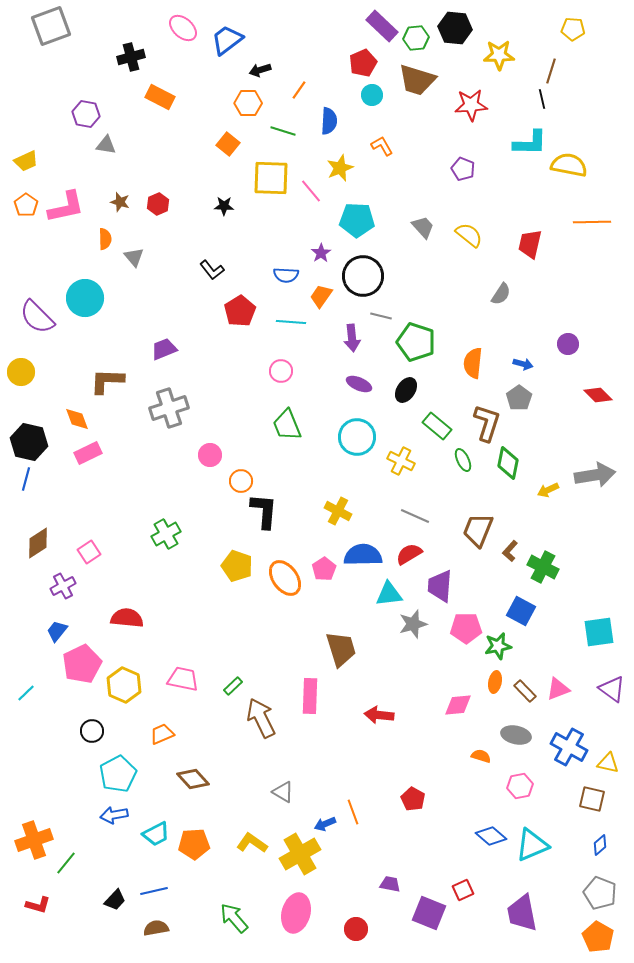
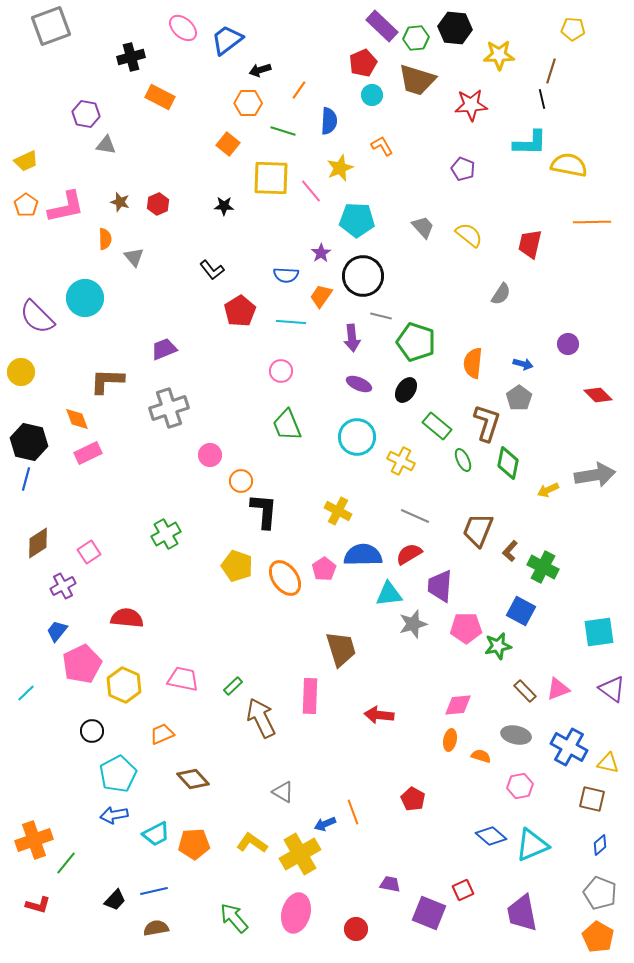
orange ellipse at (495, 682): moved 45 px left, 58 px down
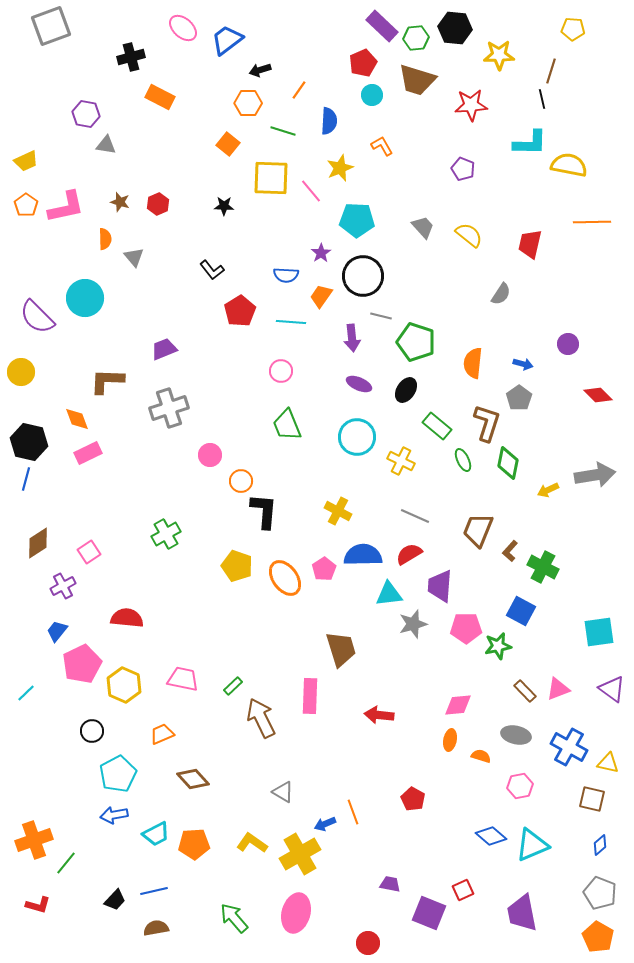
red circle at (356, 929): moved 12 px right, 14 px down
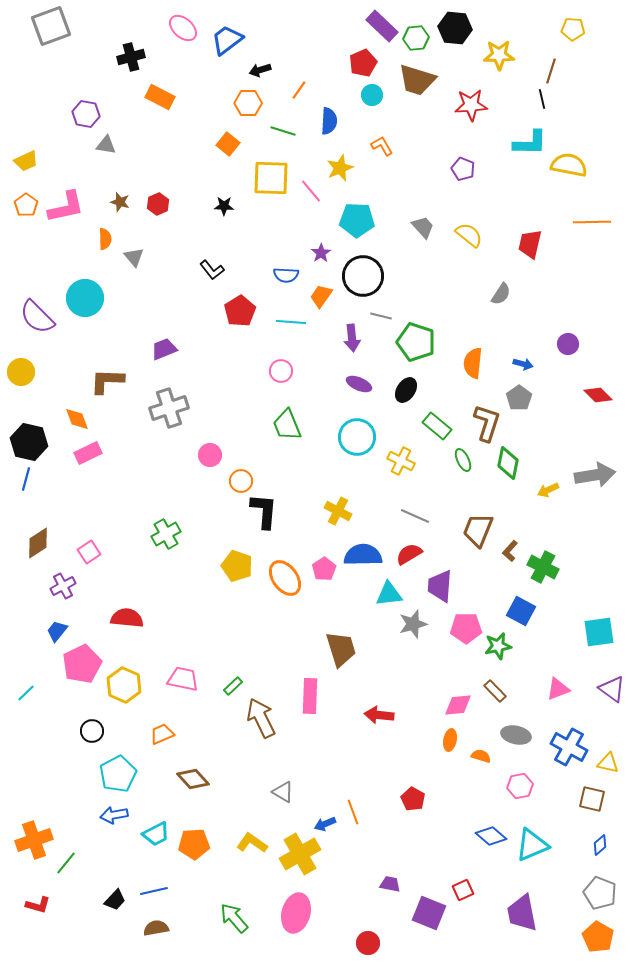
brown rectangle at (525, 691): moved 30 px left
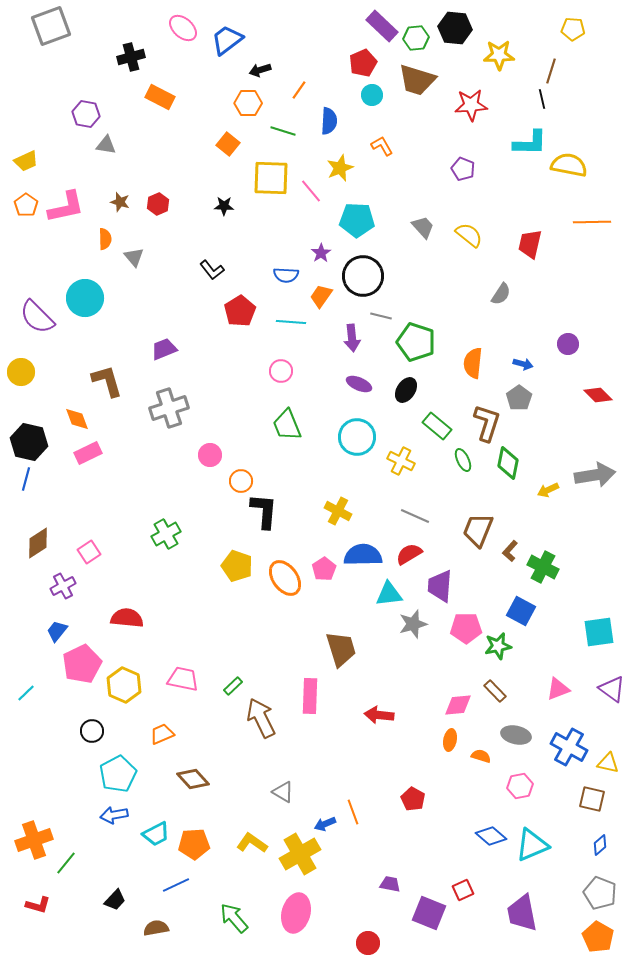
brown L-shape at (107, 381): rotated 72 degrees clockwise
blue line at (154, 891): moved 22 px right, 6 px up; rotated 12 degrees counterclockwise
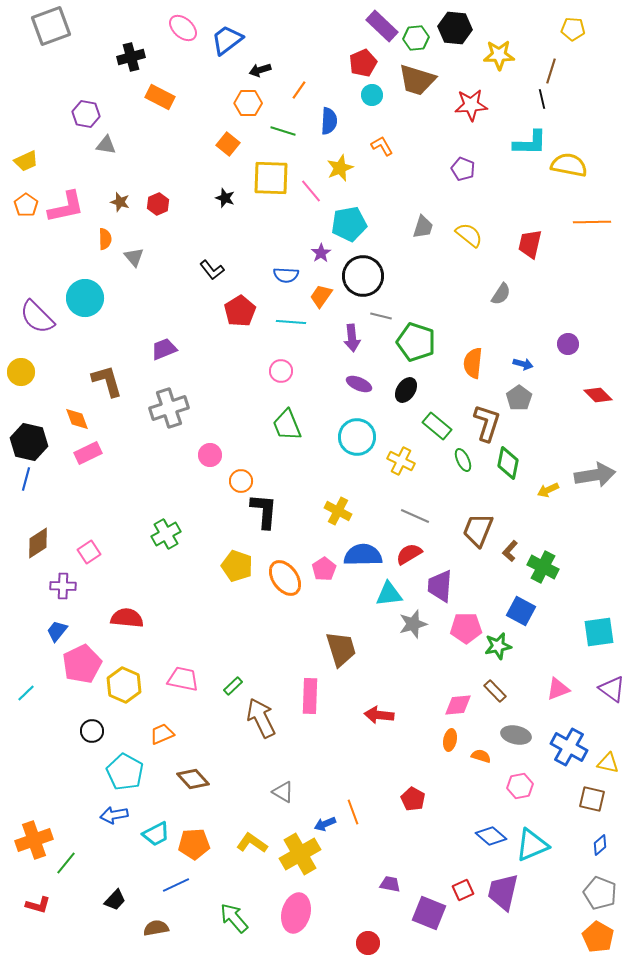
black star at (224, 206): moved 1 px right, 8 px up; rotated 18 degrees clockwise
cyan pentagon at (357, 220): moved 8 px left, 4 px down; rotated 12 degrees counterclockwise
gray trapezoid at (423, 227): rotated 60 degrees clockwise
purple cross at (63, 586): rotated 30 degrees clockwise
cyan pentagon at (118, 774): moved 7 px right, 2 px up; rotated 15 degrees counterclockwise
purple trapezoid at (522, 913): moved 19 px left, 21 px up; rotated 24 degrees clockwise
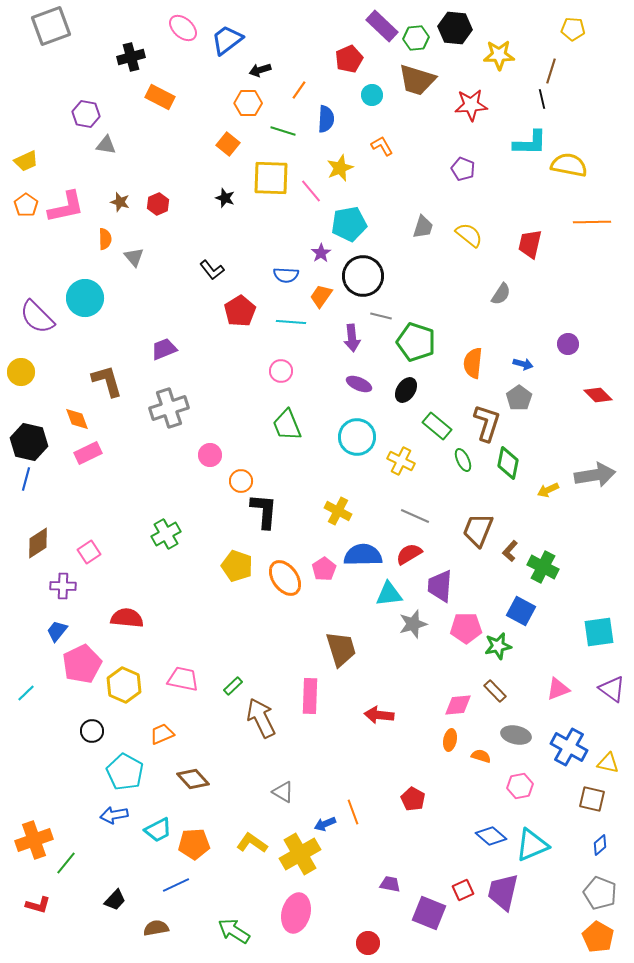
red pentagon at (363, 63): moved 14 px left, 4 px up
blue semicircle at (329, 121): moved 3 px left, 2 px up
cyan trapezoid at (156, 834): moved 2 px right, 4 px up
green arrow at (234, 918): moved 13 px down; rotated 16 degrees counterclockwise
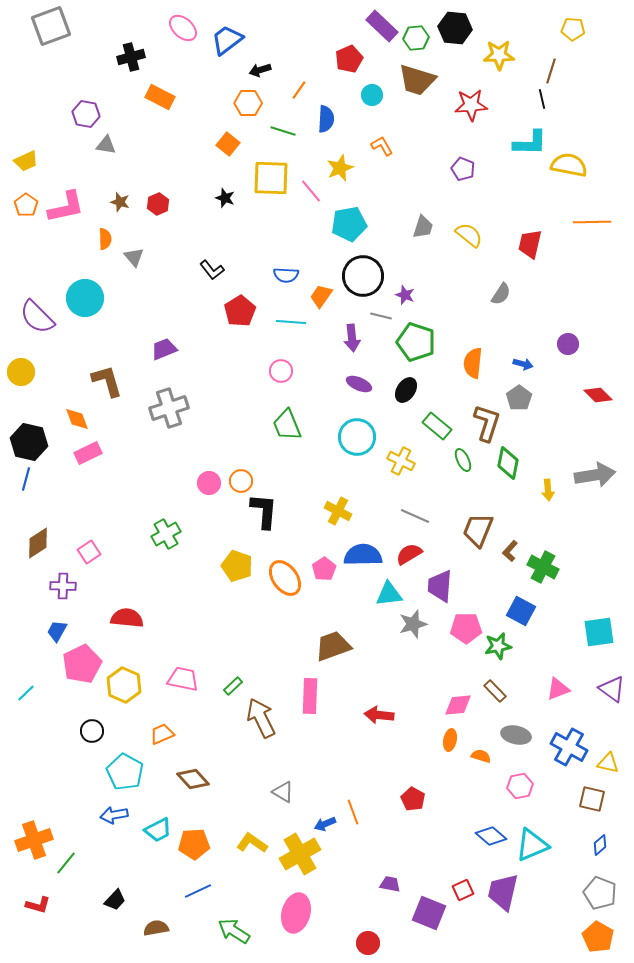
purple star at (321, 253): moved 84 px right, 42 px down; rotated 18 degrees counterclockwise
pink circle at (210, 455): moved 1 px left, 28 px down
yellow arrow at (548, 490): rotated 70 degrees counterclockwise
blue trapezoid at (57, 631): rotated 10 degrees counterclockwise
brown trapezoid at (341, 649): moved 8 px left, 3 px up; rotated 93 degrees counterclockwise
blue line at (176, 885): moved 22 px right, 6 px down
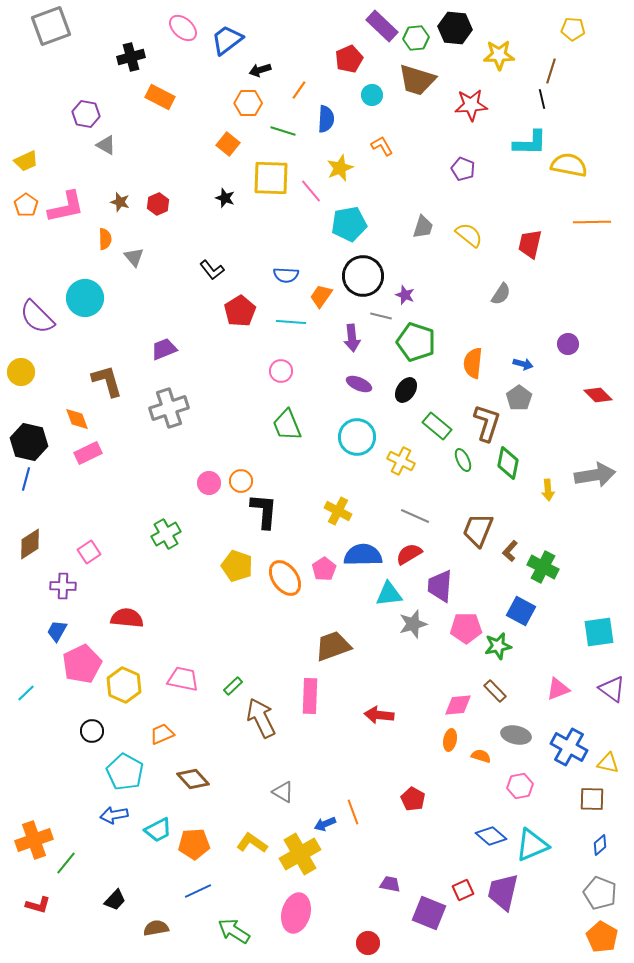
gray triangle at (106, 145): rotated 20 degrees clockwise
brown diamond at (38, 543): moved 8 px left, 1 px down
brown square at (592, 799): rotated 12 degrees counterclockwise
orange pentagon at (598, 937): moved 4 px right
